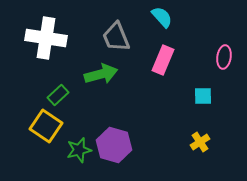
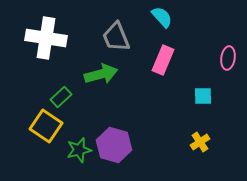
pink ellipse: moved 4 px right, 1 px down
green rectangle: moved 3 px right, 2 px down
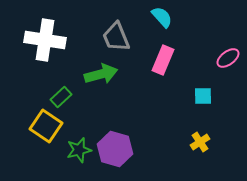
white cross: moved 1 px left, 2 px down
pink ellipse: rotated 45 degrees clockwise
purple hexagon: moved 1 px right, 4 px down
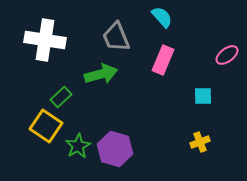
pink ellipse: moved 1 px left, 3 px up
yellow cross: rotated 12 degrees clockwise
green star: moved 1 px left, 4 px up; rotated 15 degrees counterclockwise
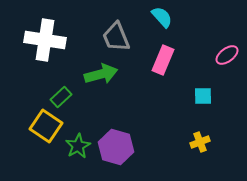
purple hexagon: moved 1 px right, 2 px up
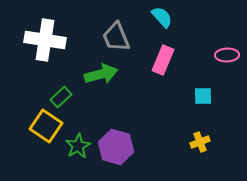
pink ellipse: rotated 35 degrees clockwise
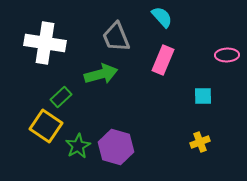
white cross: moved 3 px down
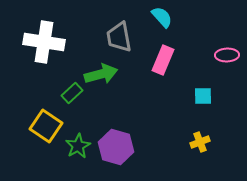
gray trapezoid: moved 3 px right; rotated 12 degrees clockwise
white cross: moved 1 px left, 1 px up
green rectangle: moved 11 px right, 4 px up
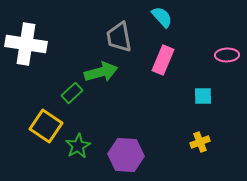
white cross: moved 18 px left, 2 px down
green arrow: moved 2 px up
purple hexagon: moved 10 px right, 8 px down; rotated 12 degrees counterclockwise
